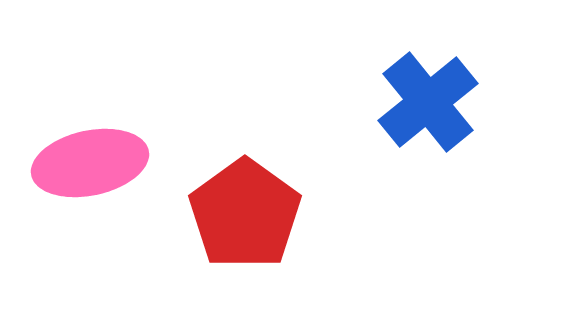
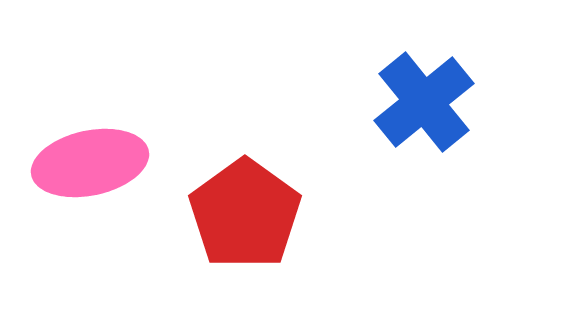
blue cross: moved 4 px left
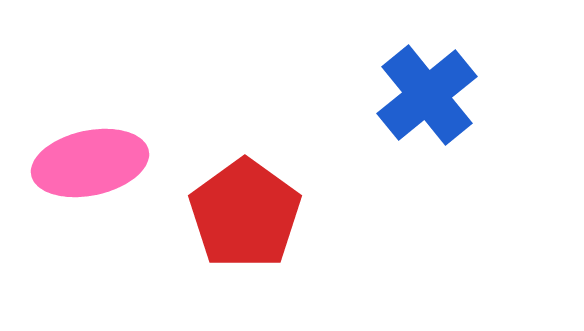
blue cross: moved 3 px right, 7 px up
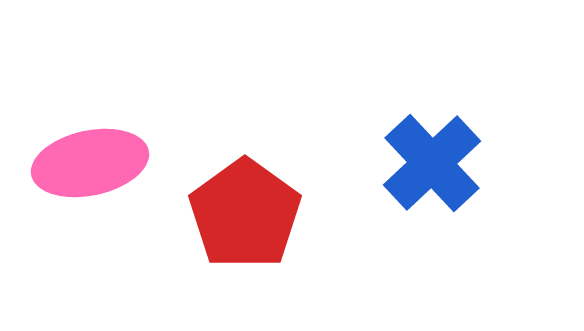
blue cross: moved 5 px right, 68 px down; rotated 4 degrees counterclockwise
